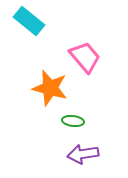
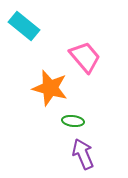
cyan rectangle: moved 5 px left, 5 px down
purple arrow: rotated 76 degrees clockwise
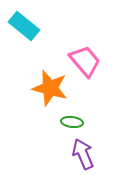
pink trapezoid: moved 4 px down
green ellipse: moved 1 px left, 1 px down
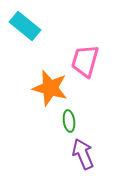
cyan rectangle: moved 1 px right
pink trapezoid: rotated 124 degrees counterclockwise
green ellipse: moved 3 px left, 1 px up; rotated 75 degrees clockwise
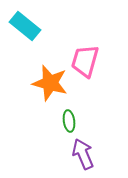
orange star: moved 5 px up
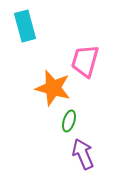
cyan rectangle: rotated 36 degrees clockwise
orange star: moved 3 px right, 5 px down
green ellipse: rotated 25 degrees clockwise
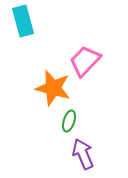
cyan rectangle: moved 2 px left, 5 px up
pink trapezoid: rotated 28 degrees clockwise
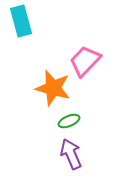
cyan rectangle: moved 2 px left
green ellipse: rotated 50 degrees clockwise
purple arrow: moved 12 px left
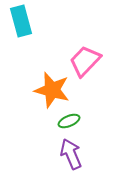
orange star: moved 1 px left, 2 px down
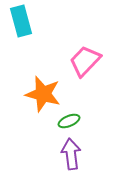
orange star: moved 9 px left, 4 px down
purple arrow: rotated 16 degrees clockwise
